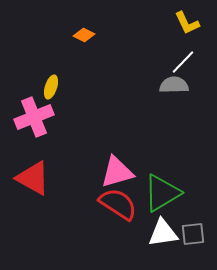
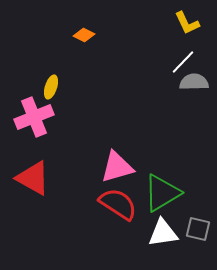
gray semicircle: moved 20 px right, 3 px up
pink triangle: moved 5 px up
gray square: moved 5 px right, 5 px up; rotated 20 degrees clockwise
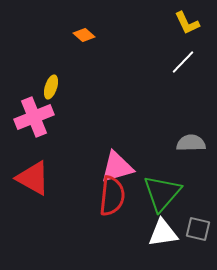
orange diamond: rotated 15 degrees clockwise
gray semicircle: moved 3 px left, 61 px down
green triangle: rotated 18 degrees counterclockwise
red semicircle: moved 6 px left, 8 px up; rotated 63 degrees clockwise
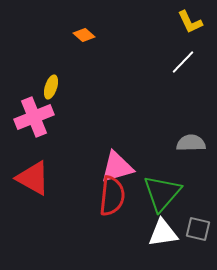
yellow L-shape: moved 3 px right, 1 px up
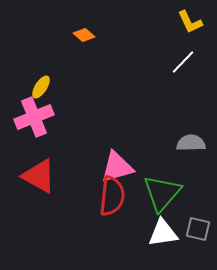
yellow ellipse: moved 10 px left; rotated 15 degrees clockwise
red triangle: moved 6 px right, 2 px up
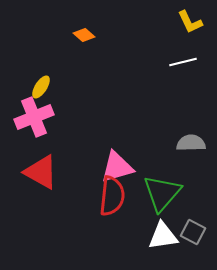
white line: rotated 32 degrees clockwise
red triangle: moved 2 px right, 4 px up
gray square: moved 5 px left, 3 px down; rotated 15 degrees clockwise
white triangle: moved 3 px down
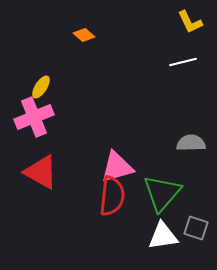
gray square: moved 3 px right, 4 px up; rotated 10 degrees counterclockwise
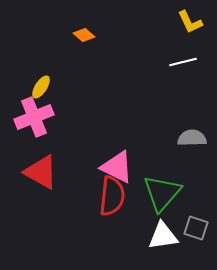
gray semicircle: moved 1 px right, 5 px up
pink triangle: rotated 42 degrees clockwise
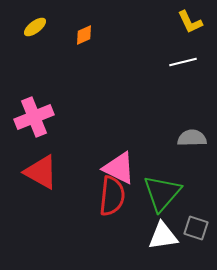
orange diamond: rotated 65 degrees counterclockwise
yellow ellipse: moved 6 px left, 60 px up; rotated 20 degrees clockwise
pink triangle: moved 2 px right, 1 px down
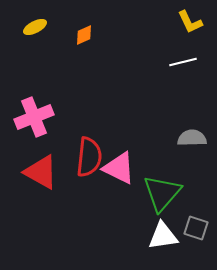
yellow ellipse: rotated 10 degrees clockwise
red semicircle: moved 23 px left, 39 px up
